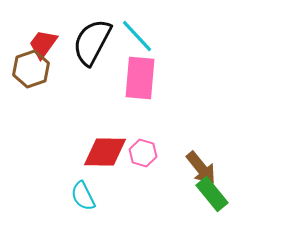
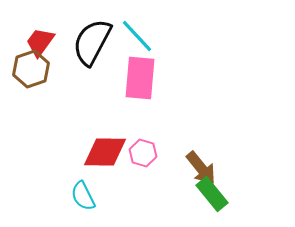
red trapezoid: moved 3 px left, 2 px up
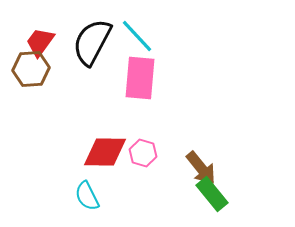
brown hexagon: rotated 15 degrees clockwise
cyan semicircle: moved 4 px right
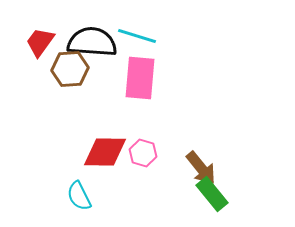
cyan line: rotated 30 degrees counterclockwise
black semicircle: rotated 66 degrees clockwise
brown hexagon: moved 39 px right
cyan semicircle: moved 8 px left
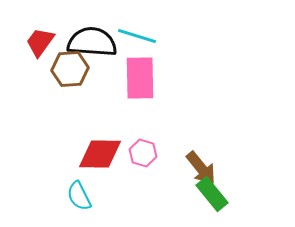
pink rectangle: rotated 6 degrees counterclockwise
red diamond: moved 5 px left, 2 px down
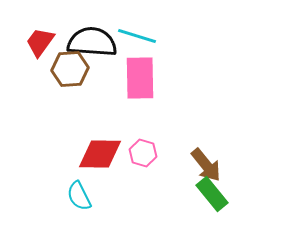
brown arrow: moved 5 px right, 3 px up
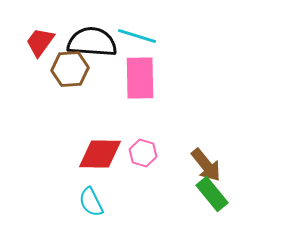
cyan semicircle: moved 12 px right, 6 px down
